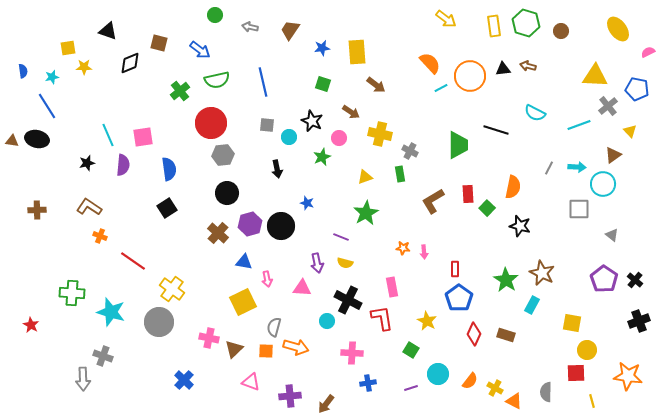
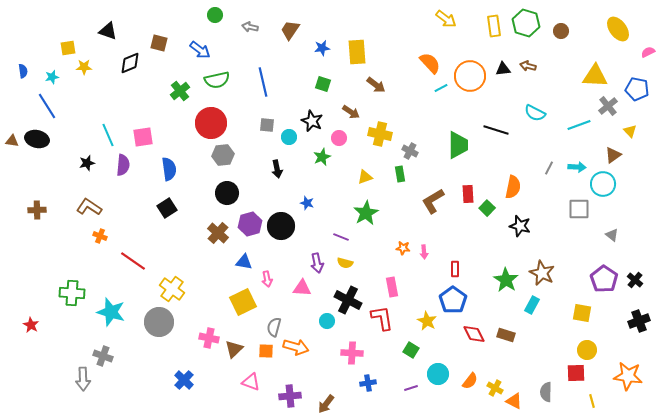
blue pentagon at (459, 298): moved 6 px left, 2 px down
yellow square at (572, 323): moved 10 px right, 10 px up
red diamond at (474, 334): rotated 50 degrees counterclockwise
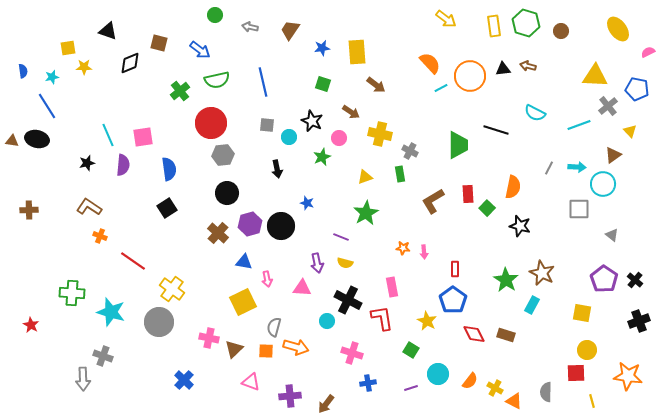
brown cross at (37, 210): moved 8 px left
pink cross at (352, 353): rotated 15 degrees clockwise
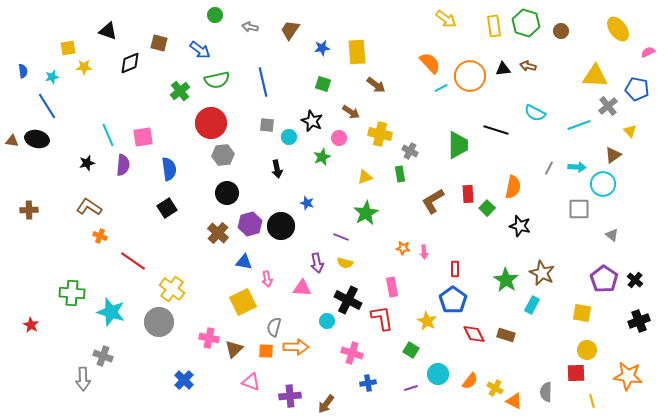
orange arrow at (296, 347): rotated 15 degrees counterclockwise
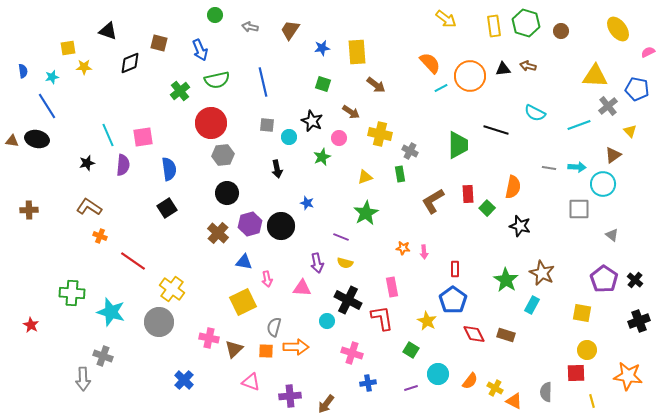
blue arrow at (200, 50): rotated 30 degrees clockwise
gray line at (549, 168): rotated 72 degrees clockwise
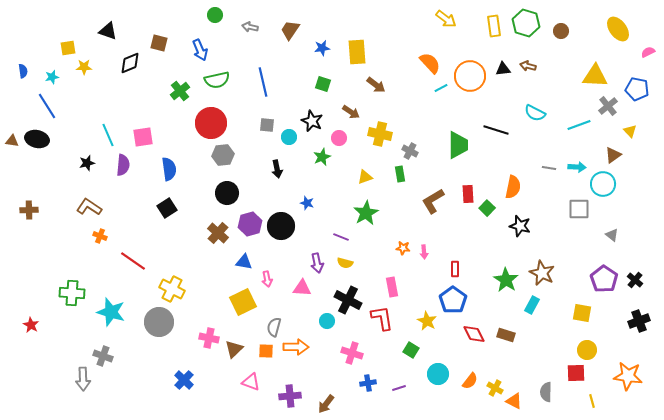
yellow cross at (172, 289): rotated 10 degrees counterclockwise
purple line at (411, 388): moved 12 px left
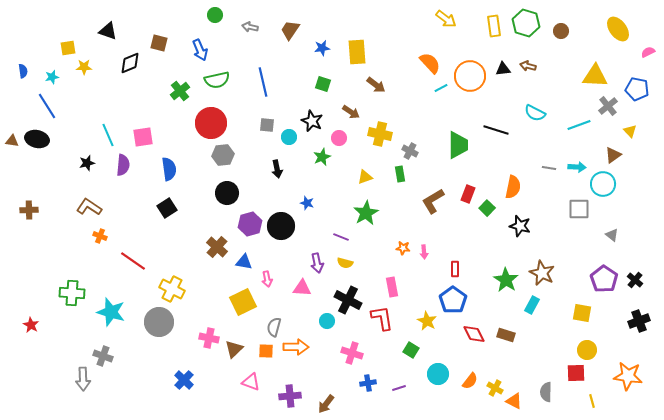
red rectangle at (468, 194): rotated 24 degrees clockwise
brown cross at (218, 233): moved 1 px left, 14 px down
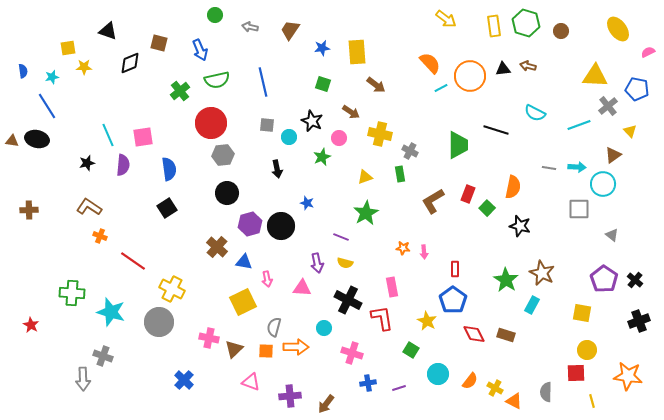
cyan circle at (327, 321): moved 3 px left, 7 px down
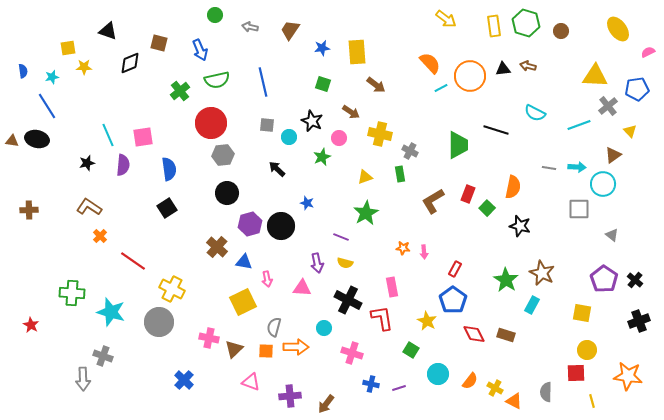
blue pentagon at (637, 89): rotated 20 degrees counterclockwise
black arrow at (277, 169): rotated 144 degrees clockwise
orange cross at (100, 236): rotated 24 degrees clockwise
red rectangle at (455, 269): rotated 28 degrees clockwise
blue cross at (368, 383): moved 3 px right, 1 px down; rotated 21 degrees clockwise
